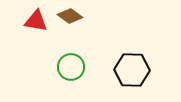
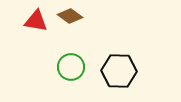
black hexagon: moved 13 px left, 1 px down
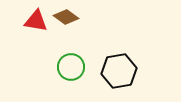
brown diamond: moved 4 px left, 1 px down
black hexagon: rotated 12 degrees counterclockwise
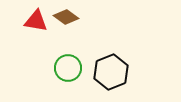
green circle: moved 3 px left, 1 px down
black hexagon: moved 8 px left, 1 px down; rotated 12 degrees counterclockwise
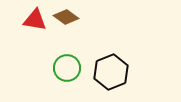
red triangle: moved 1 px left, 1 px up
green circle: moved 1 px left
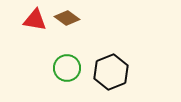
brown diamond: moved 1 px right, 1 px down
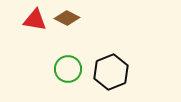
brown diamond: rotated 10 degrees counterclockwise
green circle: moved 1 px right, 1 px down
